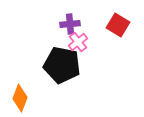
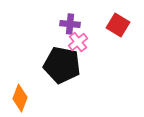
purple cross: rotated 12 degrees clockwise
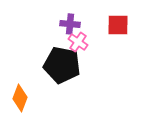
red square: rotated 30 degrees counterclockwise
pink cross: rotated 18 degrees counterclockwise
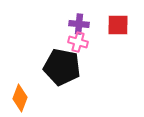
purple cross: moved 9 px right
pink cross: rotated 18 degrees counterclockwise
black pentagon: moved 2 px down
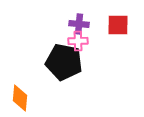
pink cross: moved 1 px up; rotated 18 degrees counterclockwise
black pentagon: moved 2 px right, 5 px up
orange diamond: rotated 16 degrees counterclockwise
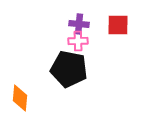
black pentagon: moved 5 px right, 7 px down
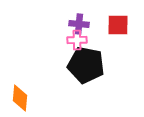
pink cross: moved 1 px left, 1 px up
black pentagon: moved 17 px right, 4 px up
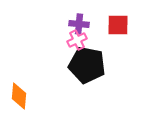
pink cross: rotated 24 degrees counterclockwise
black pentagon: moved 1 px right
orange diamond: moved 1 px left, 2 px up
